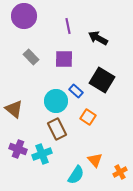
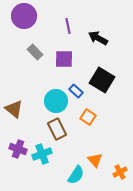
gray rectangle: moved 4 px right, 5 px up
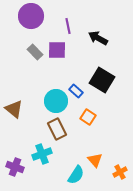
purple circle: moved 7 px right
purple square: moved 7 px left, 9 px up
purple cross: moved 3 px left, 18 px down
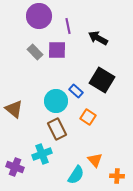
purple circle: moved 8 px right
orange cross: moved 3 px left, 4 px down; rotated 32 degrees clockwise
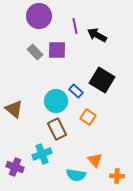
purple line: moved 7 px right
black arrow: moved 1 px left, 3 px up
cyan semicircle: rotated 66 degrees clockwise
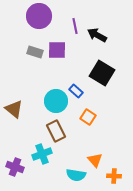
gray rectangle: rotated 28 degrees counterclockwise
black square: moved 7 px up
brown rectangle: moved 1 px left, 2 px down
orange cross: moved 3 px left
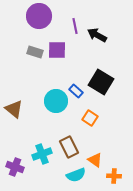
black square: moved 1 px left, 9 px down
orange square: moved 2 px right, 1 px down
brown rectangle: moved 13 px right, 16 px down
orange triangle: rotated 14 degrees counterclockwise
cyan semicircle: rotated 30 degrees counterclockwise
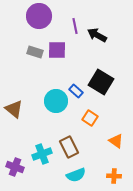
orange triangle: moved 21 px right, 19 px up
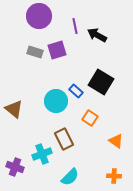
purple square: rotated 18 degrees counterclockwise
brown rectangle: moved 5 px left, 8 px up
cyan semicircle: moved 6 px left, 2 px down; rotated 24 degrees counterclockwise
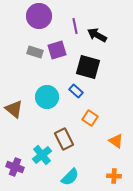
black square: moved 13 px left, 15 px up; rotated 15 degrees counterclockwise
cyan circle: moved 9 px left, 4 px up
cyan cross: moved 1 px down; rotated 18 degrees counterclockwise
